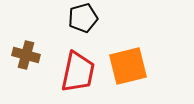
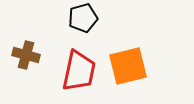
red trapezoid: moved 1 px right, 1 px up
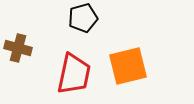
brown cross: moved 8 px left, 7 px up
red trapezoid: moved 5 px left, 3 px down
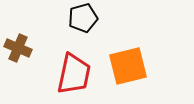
brown cross: rotated 8 degrees clockwise
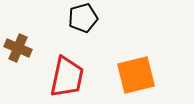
orange square: moved 8 px right, 9 px down
red trapezoid: moved 7 px left, 3 px down
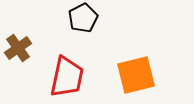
black pentagon: rotated 12 degrees counterclockwise
brown cross: rotated 32 degrees clockwise
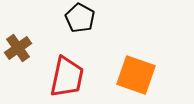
black pentagon: moved 3 px left; rotated 16 degrees counterclockwise
orange square: rotated 33 degrees clockwise
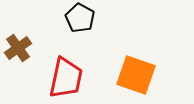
red trapezoid: moved 1 px left, 1 px down
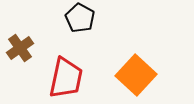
brown cross: moved 2 px right
orange square: rotated 24 degrees clockwise
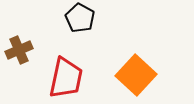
brown cross: moved 1 px left, 2 px down; rotated 12 degrees clockwise
